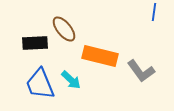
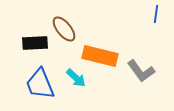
blue line: moved 2 px right, 2 px down
cyan arrow: moved 5 px right, 2 px up
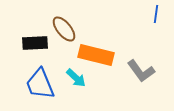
orange rectangle: moved 4 px left, 1 px up
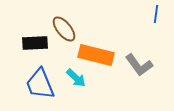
gray L-shape: moved 2 px left, 6 px up
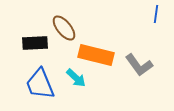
brown ellipse: moved 1 px up
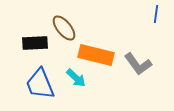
gray L-shape: moved 1 px left, 1 px up
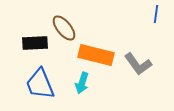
cyan arrow: moved 6 px right, 5 px down; rotated 65 degrees clockwise
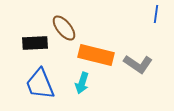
gray L-shape: rotated 20 degrees counterclockwise
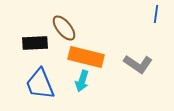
orange rectangle: moved 10 px left, 2 px down
cyan arrow: moved 2 px up
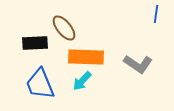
orange rectangle: rotated 12 degrees counterclockwise
cyan arrow: rotated 25 degrees clockwise
